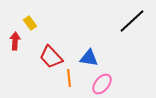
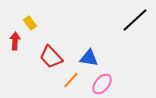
black line: moved 3 px right, 1 px up
orange line: moved 2 px right, 2 px down; rotated 48 degrees clockwise
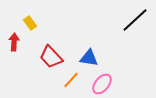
red arrow: moved 1 px left, 1 px down
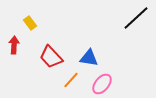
black line: moved 1 px right, 2 px up
red arrow: moved 3 px down
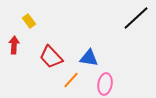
yellow rectangle: moved 1 px left, 2 px up
pink ellipse: moved 3 px right; rotated 30 degrees counterclockwise
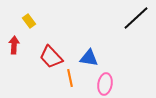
orange line: moved 1 px left, 2 px up; rotated 54 degrees counterclockwise
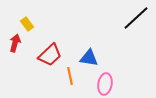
yellow rectangle: moved 2 px left, 3 px down
red arrow: moved 1 px right, 2 px up; rotated 12 degrees clockwise
red trapezoid: moved 1 px left, 2 px up; rotated 90 degrees counterclockwise
orange line: moved 2 px up
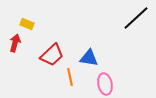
yellow rectangle: rotated 32 degrees counterclockwise
red trapezoid: moved 2 px right
orange line: moved 1 px down
pink ellipse: rotated 20 degrees counterclockwise
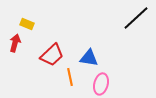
pink ellipse: moved 4 px left; rotated 25 degrees clockwise
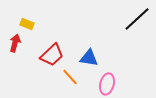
black line: moved 1 px right, 1 px down
orange line: rotated 30 degrees counterclockwise
pink ellipse: moved 6 px right
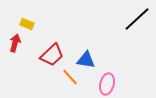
blue triangle: moved 3 px left, 2 px down
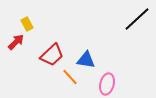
yellow rectangle: rotated 40 degrees clockwise
red arrow: moved 1 px right, 1 px up; rotated 30 degrees clockwise
